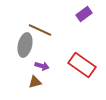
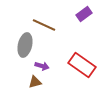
brown line: moved 4 px right, 5 px up
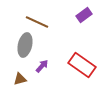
purple rectangle: moved 1 px down
brown line: moved 7 px left, 3 px up
purple arrow: rotated 64 degrees counterclockwise
brown triangle: moved 15 px left, 3 px up
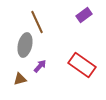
brown line: rotated 40 degrees clockwise
purple arrow: moved 2 px left
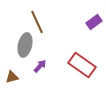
purple rectangle: moved 10 px right, 7 px down
brown triangle: moved 8 px left, 2 px up
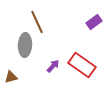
gray ellipse: rotated 10 degrees counterclockwise
purple arrow: moved 13 px right
brown triangle: moved 1 px left
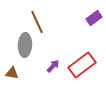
purple rectangle: moved 4 px up
red rectangle: rotated 72 degrees counterclockwise
brown triangle: moved 1 px right, 4 px up; rotated 24 degrees clockwise
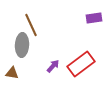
purple rectangle: rotated 28 degrees clockwise
brown line: moved 6 px left, 3 px down
gray ellipse: moved 3 px left
red rectangle: moved 1 px left, 1 px up
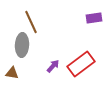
brown line: moved 3 px up
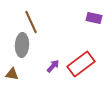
purple rectangle: rotated 21 degrees clockwise
brown triangle: moved 1 px down
